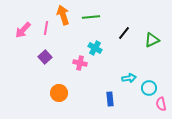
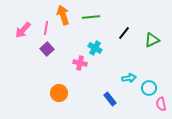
purple square: moved 2 px right, 8 px up
blue rectangle: rotated 32 degrees counterclockwise
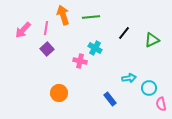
pink cross: moved 2 px up
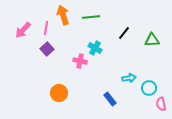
green triangle: rotated 21 degrees clockwise
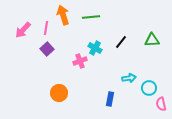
black line: moved 3 px left, 9 px down
pink cross: rotated 32 degrees counterclockwise
blue rectangle: rotated 48 degrees clockwise
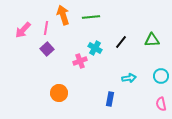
cyan circle: moved 12 px right, 12 px up
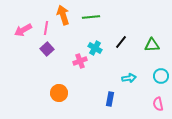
pink arrow: rotated 18 degrees clockwise
green triangle: moved 5 px down
pink semicircle: moved 3 px left
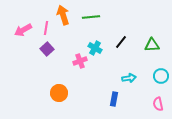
blue rectangle: moved 4 px right
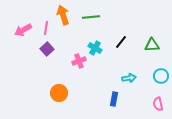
pink cross: moved 1 px left
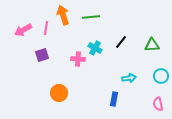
purple square: moved 5 px left, 6 px down; rotated 24 degrees clockwise
pink cross: moved 1 px left, 2 px up; rotated 24 degrees clockwise
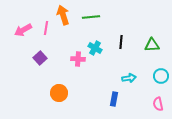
black line: rotated 32 degrees counterclockwise
purple square: moved 2 px left, 3 px down; rotated 24 degrees counterclockwise
